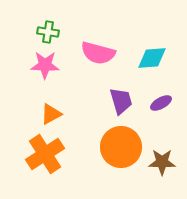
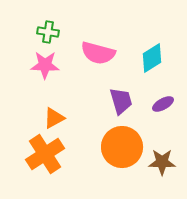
cyan diamond: rotated 28 degrees counterclockwise
purple ellipse: moved 2 px right, 1 px down
orange triangle: moved 3 px right, 4 px down
orange circle: moved 1 px right
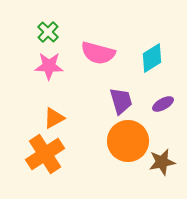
green cross: rotated 35 degrees clockwise
pink star: moved 4 px right, 1 px down
orange circle: moved 6 px right, 6 px up
brown star: rotated 12 degrees counterclockwise
